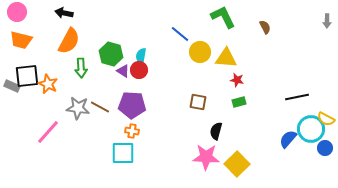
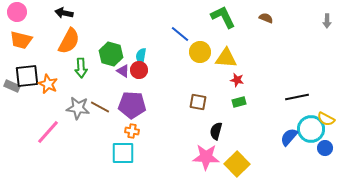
brown semicircle: moved 1 px right, 9 px up; rotated 40 degrees counterclockwise
blue semicircle: moved 1 px right, 2 px up
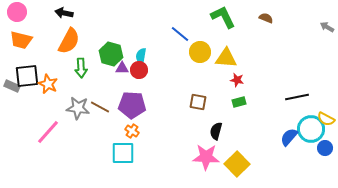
gray arrow: moved 6 px down; rotated 120 degrees clockwise
purple triangle: moved 1 px left, 3 px up; rotated 32 degrees counterclockwise
orange cross: rotated 24 degrees clockwise
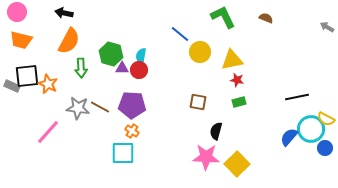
yellow triangle: moved 6 px right, 2 px down; rotated 15 degrees counterclockwise
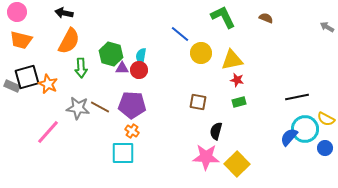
yellow circle: moved 1 px right, 1 px down
black square: moved 1 px down; rotated 10 degrees counterclockwise
cyan circle: moved 6 px left
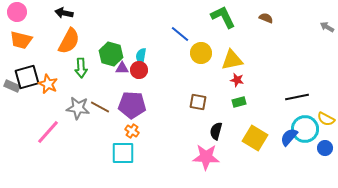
yellow square: moved 18 px right, 26 px up; rotated 15 degrees counterclockwise
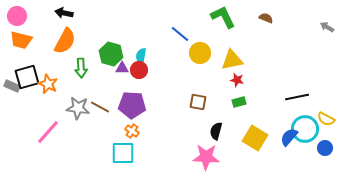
pink circle: moved 4 px down
orange semicircle: moved 4 px left
yellow circle: moved 1 px left
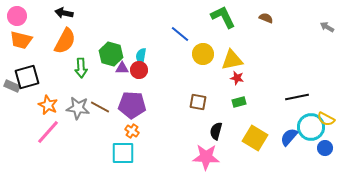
yellow circle: moved 3 px right, 1 px down
red star: moved 2 px up
orange star: moved 21 px down
cyan circle: moved 6 px right, 2 px up
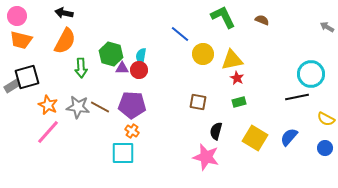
brown semicircle: moved 4 px left, 2 px down
red star: rotated 16 degrees clockwise
gray rectangle: rotated 56 degrees counterclockwise
gray star: moved 1 px up
cyan circle: moved 53 px up
pink star: rotated 12 degrees clockwise
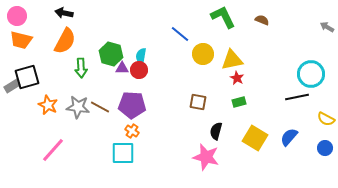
pink line: moved 5 px right, 18 px down
